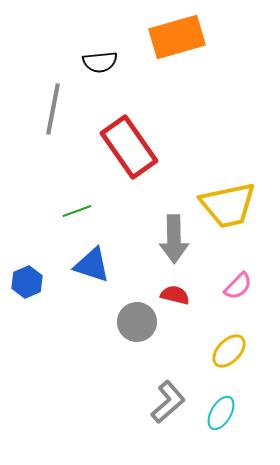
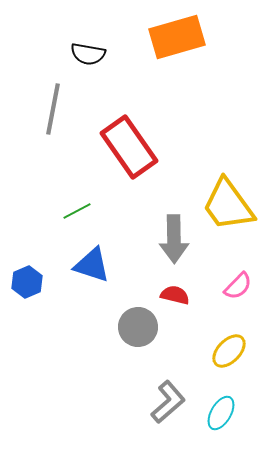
black semicircle: moved 12 px left, 8 px up; rotated 16 degrees clockwise
yellow trapezoid: rotated 66 degrees clockwise
green line: rotated 8 degrees counterclockwise
gray circle: moved 1 px right, 5 px down
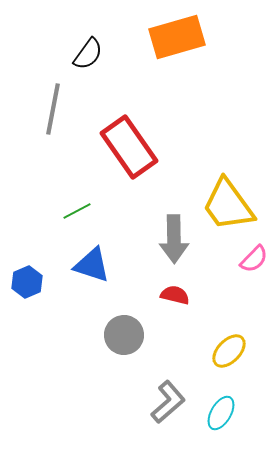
black semicircle: rotated 64 degrees counterclockwise
pink semicircle: moved 16 px right, 27 px up
gray circle: moved 14 px left, 8 px down
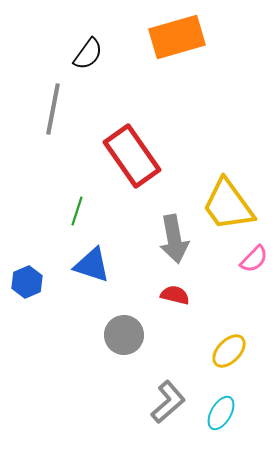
red rectangle: moved 3 px right, 9 px down
green line: rotated 44 degrees counterclockwise
gray arrow: rotated 9 degrees counterclockwise
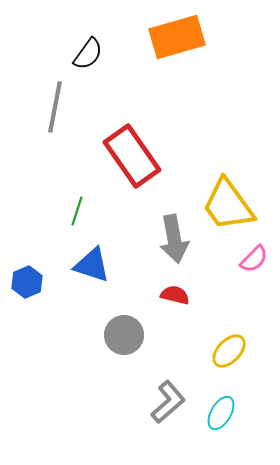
gray line: moved 2 px right, 2 px up
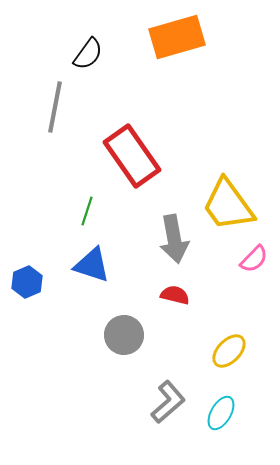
green line: moved 10 px right
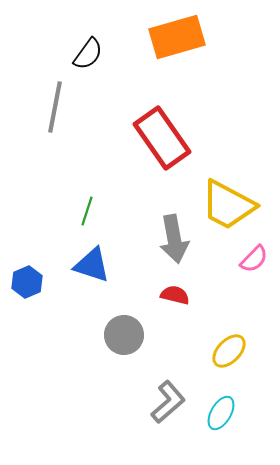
red rectangle: moved 30 px right, 18 px up
yellow trapezoid: rotated 26 degrees counterclockwise
